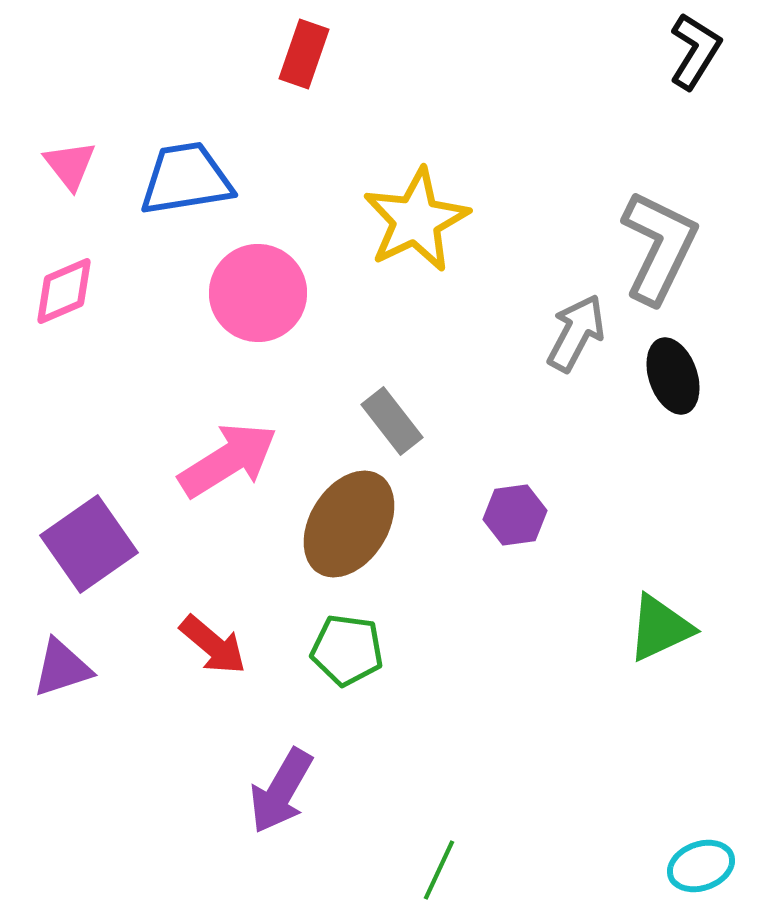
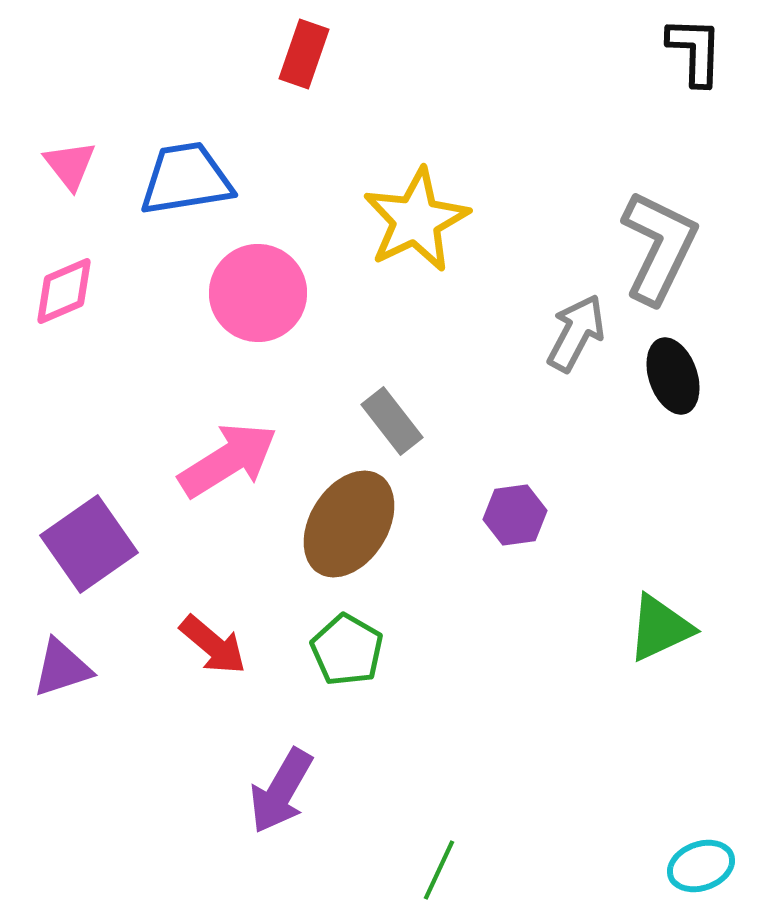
black L-shape: rotated 30 degrees counterclockwise
green pentagon: rotated 22 degrees clockwise
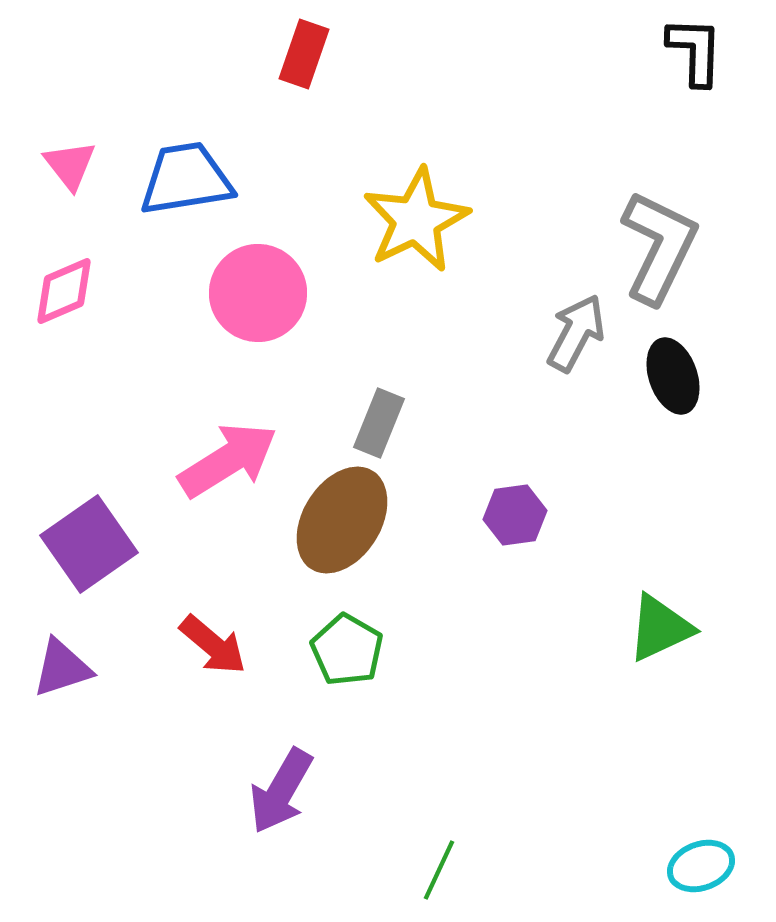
gray rectangle: moved 13 px left, 2 px down; rotated 60 degrees clockwise
brown ellipse: moved 7 px left, 4 px up
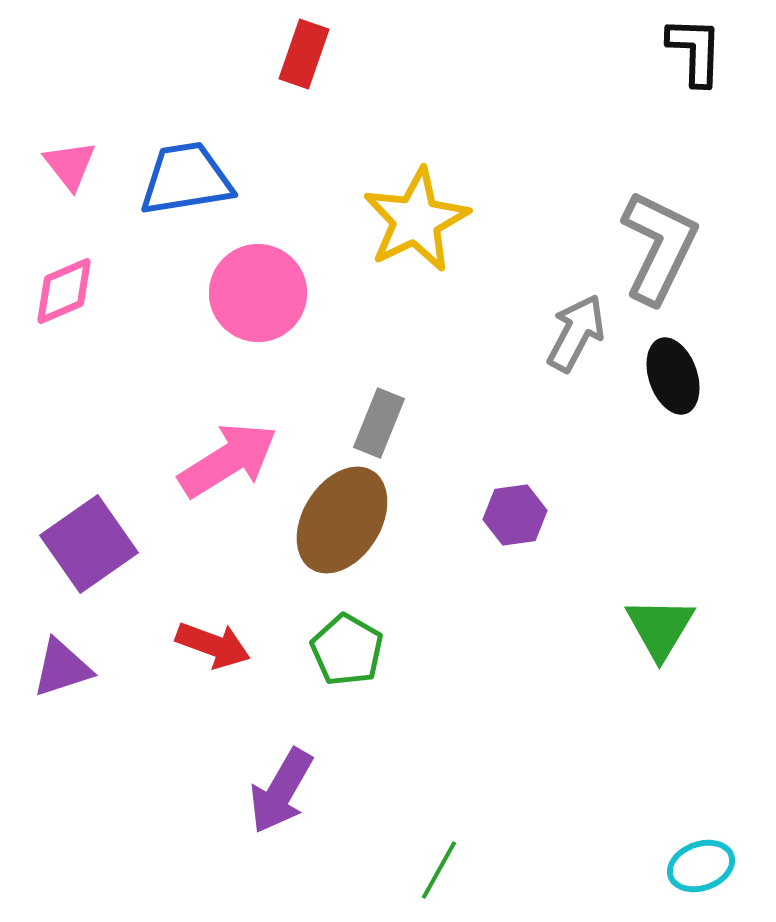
green triangle: rotated 34 degrees counterclockwise
red arrow: rotated 20 degrees counterclockwise
green line: rotated 4 degrees clockwise
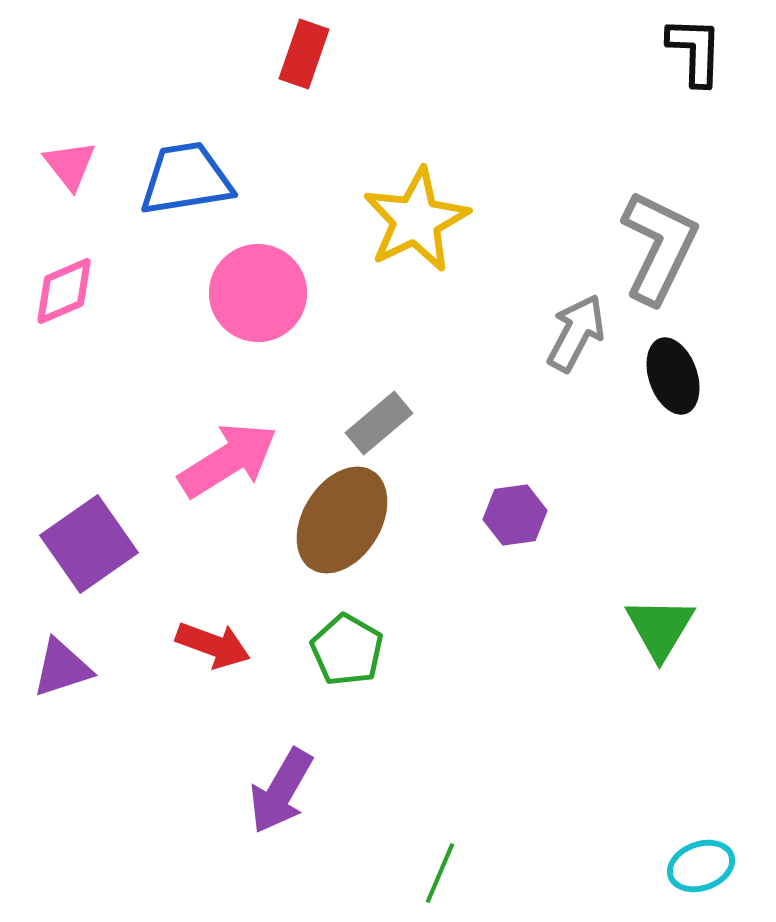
gray rectangle: rotated 28 degrees clockwise
green line: moved 1 px right, 3 px down; rotated 6 degrees counterclockwise
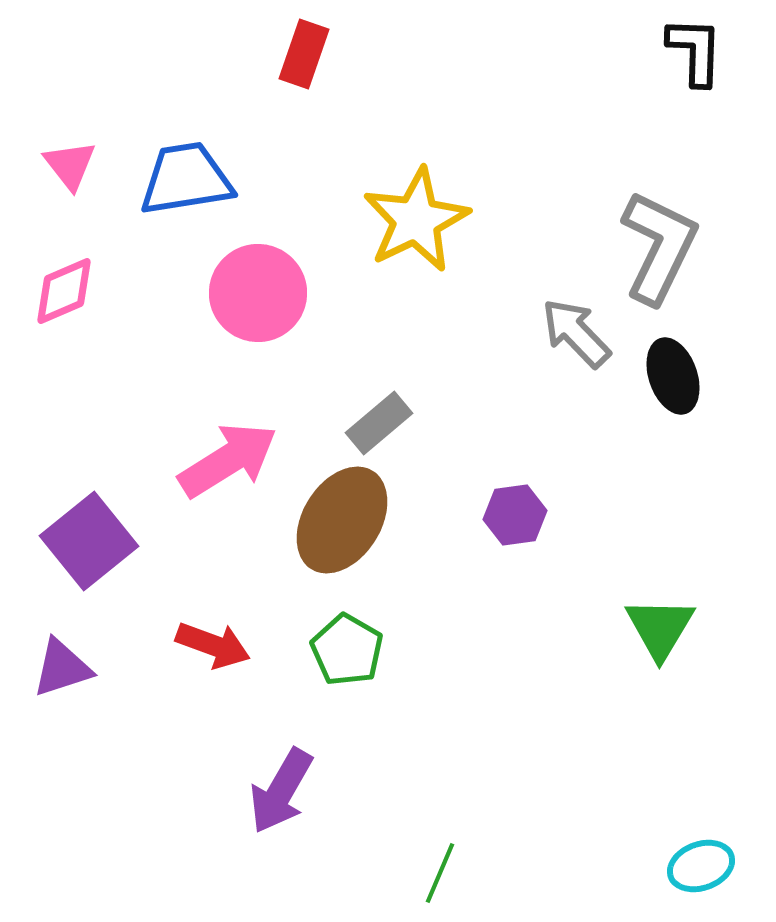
gray arrow: rotated 72 degrees counterclockwise
purple square: moved 3 px up; rotated 4 degrees counterclockwise
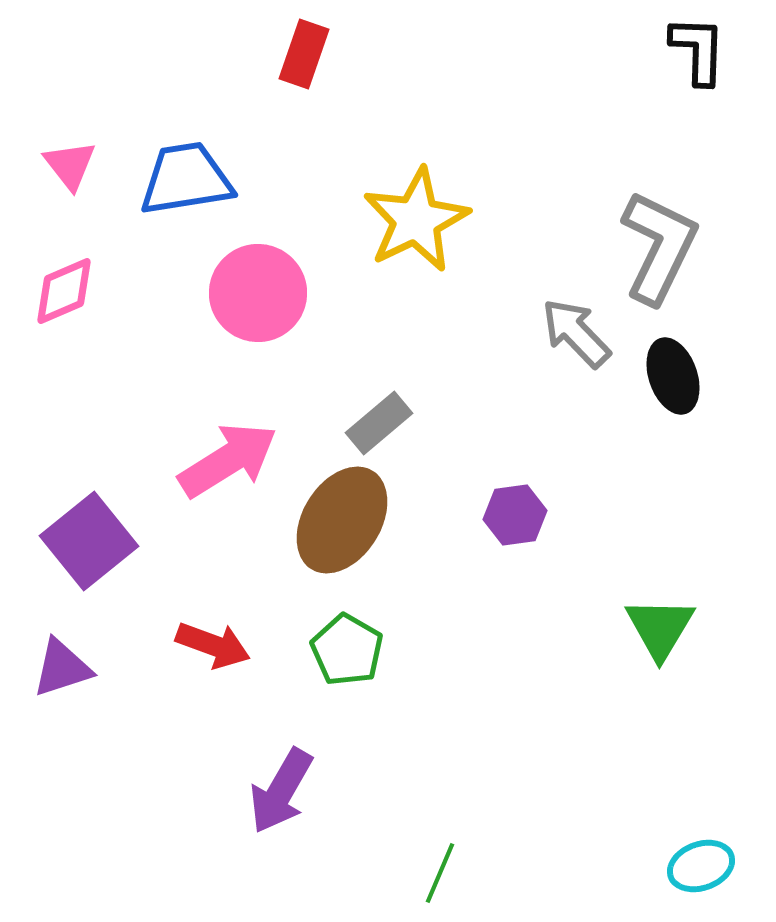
black L-shape: moved 3 px right, 1 px up
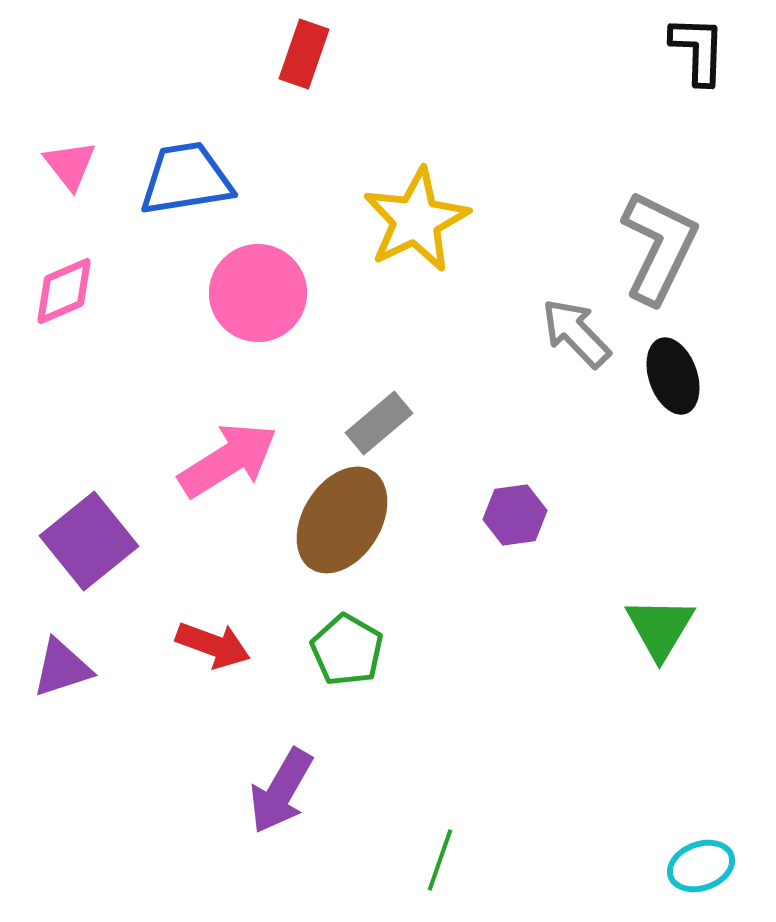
green line: moved 13 px up; rotated 4 degrees counterclockwise
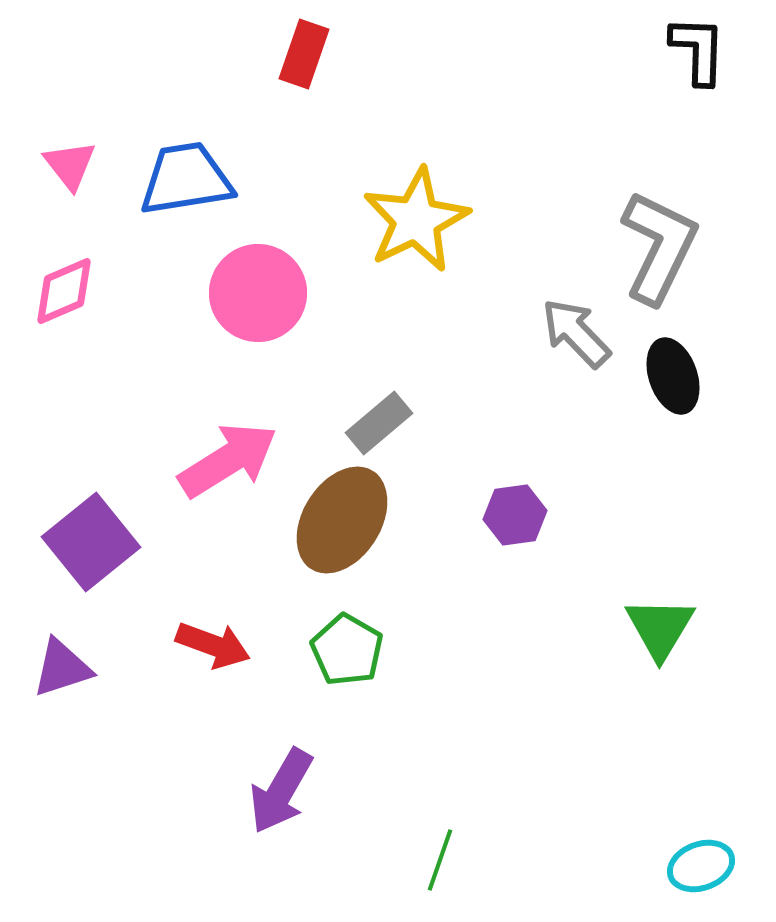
purple square: moved 2 px right, 1 px down
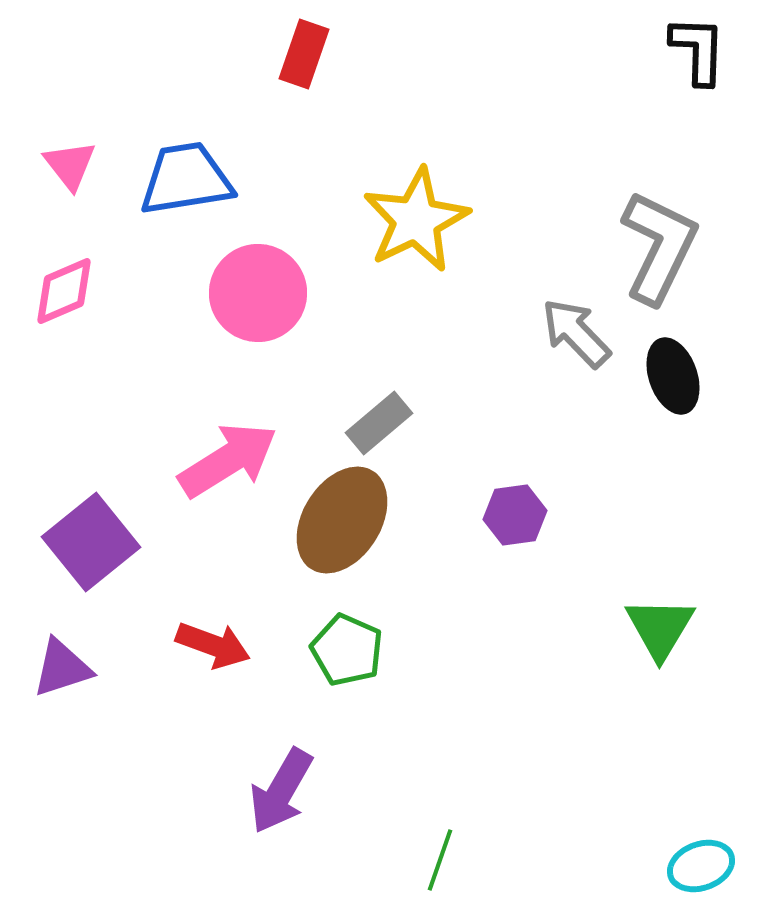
green pentagon: rotated 6 degrees counterclockwise
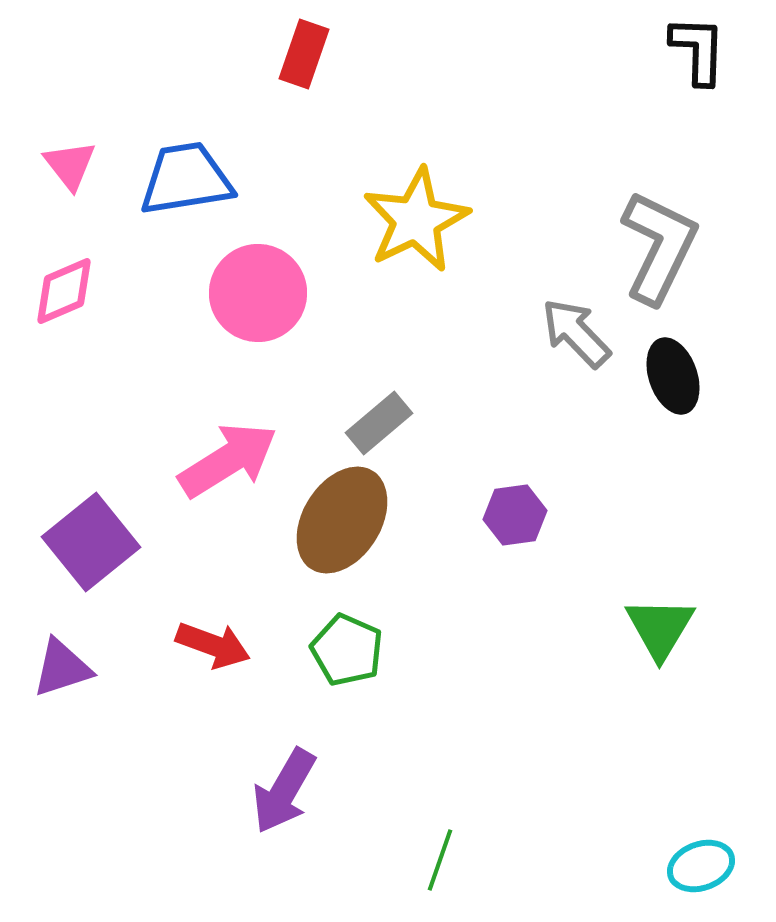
purple arrow: moved 3 px right
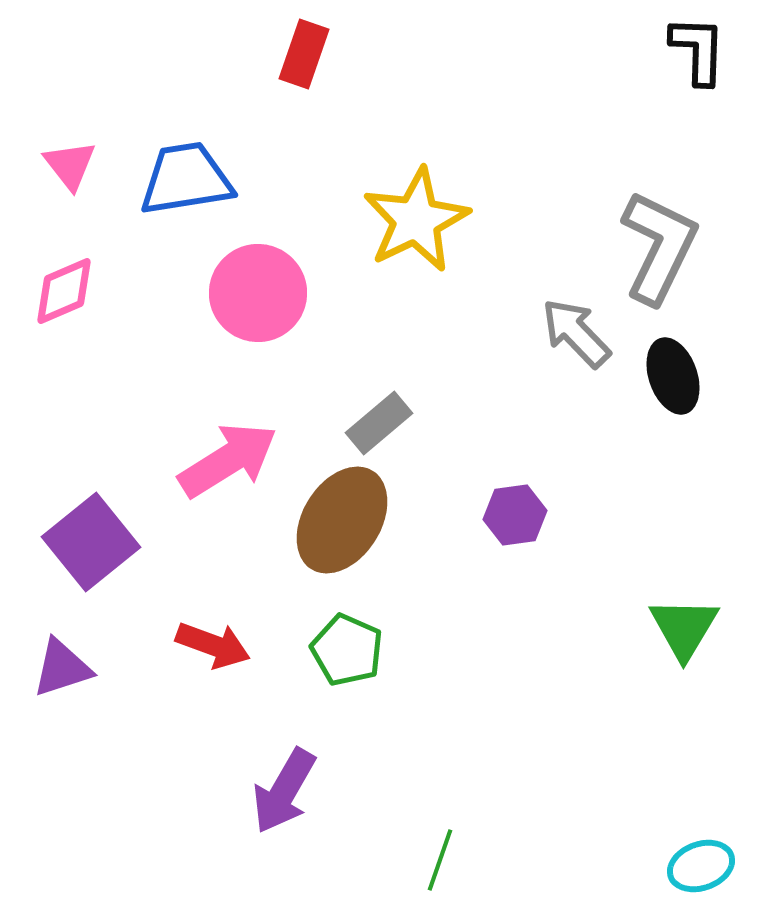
green triangle: moved 24 px right
